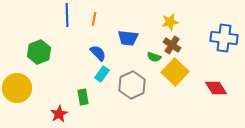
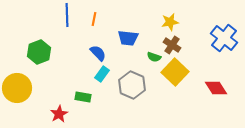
blue cross: rotated 32 degrees clockwise
gray hexagon: rotated 12 degrees counterclockwise
green rectangle: rotated 70 degrees counterclockwise
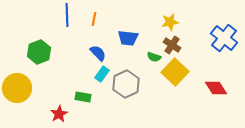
gray hexagon: moved 6 px left, 1 px up; rotated 12 degrees clockwise
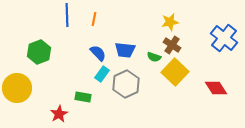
blue trapezoid: moved 3 px left, 12 px down
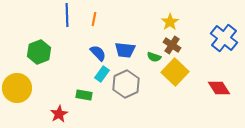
yellow star: rotated 24 degrees counterclockwise
red diamond: moved 3 px right
green rectangle: moved 1 px right, 2 px up
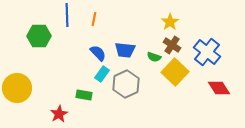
blue cross: moved 17 px left, 14 px down
green hexagon: moved 16 px up; rotated 20 degrees clockwise
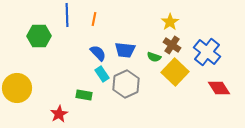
cyan rectangle: rotated 70 degrees counterclockwise
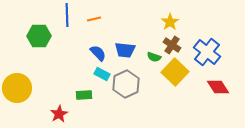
orange line: rotated 64 degrees clockwise
cyan rectangle: rotated 28 degrees counterclockwise
red diamond: moved 1 px left, 1 px up
green rectangle: rotated 14 degrees counterclockwise
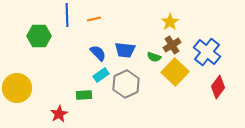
brown cross: rotated 24 degrees clockwise
cyan rectangle: moved 1 px left, 1 px down; rotated 63 degrees counterclockwise
red diamond: rotated 70 degrees clockwise
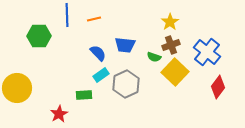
brown cross: moved 1 px left; rotated 12 degrees clockwise
blue trapezoid: moved 5 px up
